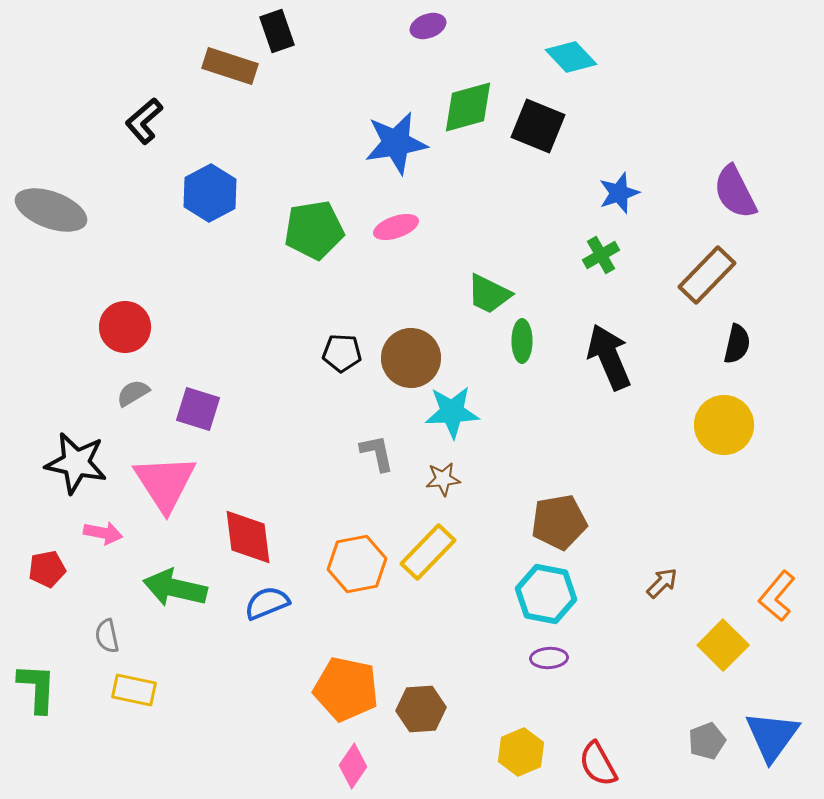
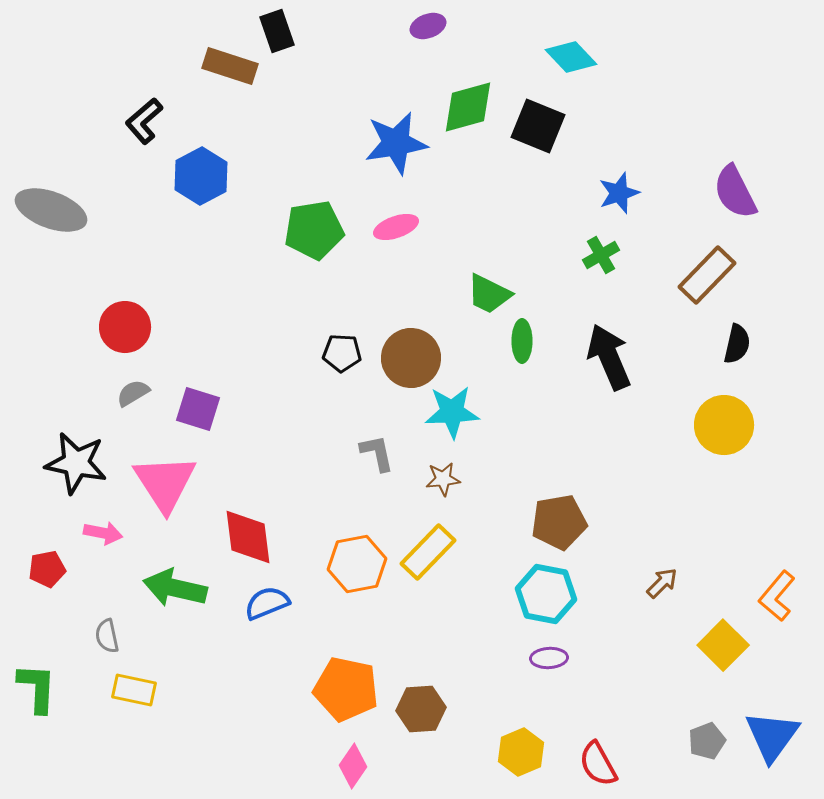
blue hexagon at (210, 193): moved 9 px left, 17 px up
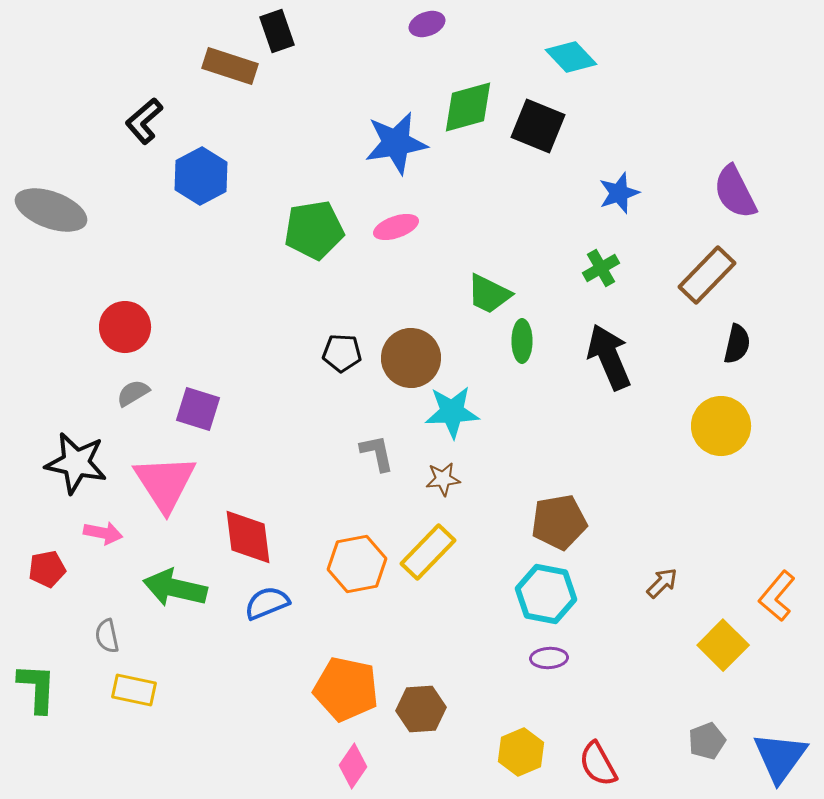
purple ellipse at (428, 26): moved 1 px left, 2 px up
green cross at (601, 255): moved 13 px down
yellow circle at (724, 425): moved 3 px left, 1 px down
blue triangle at (772, 736): moved 8 px right, 21 px down
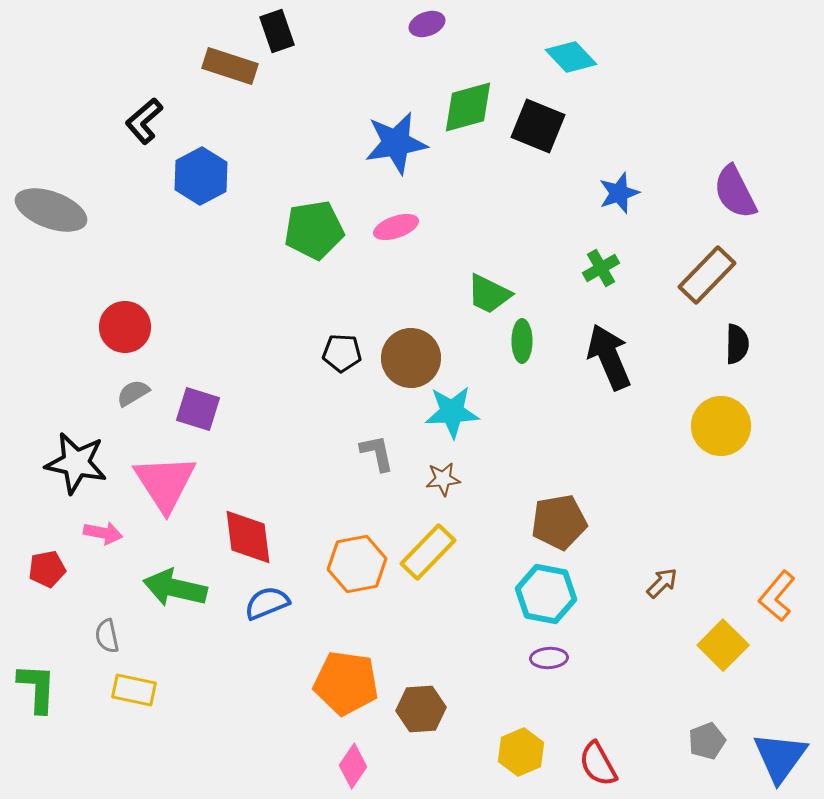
black semicircle at (737, 344): rotated 12 degrees counterclockwise
orange pentagon at (346, 689): moved 6 px up; rotated 4 degrees counterclockwise
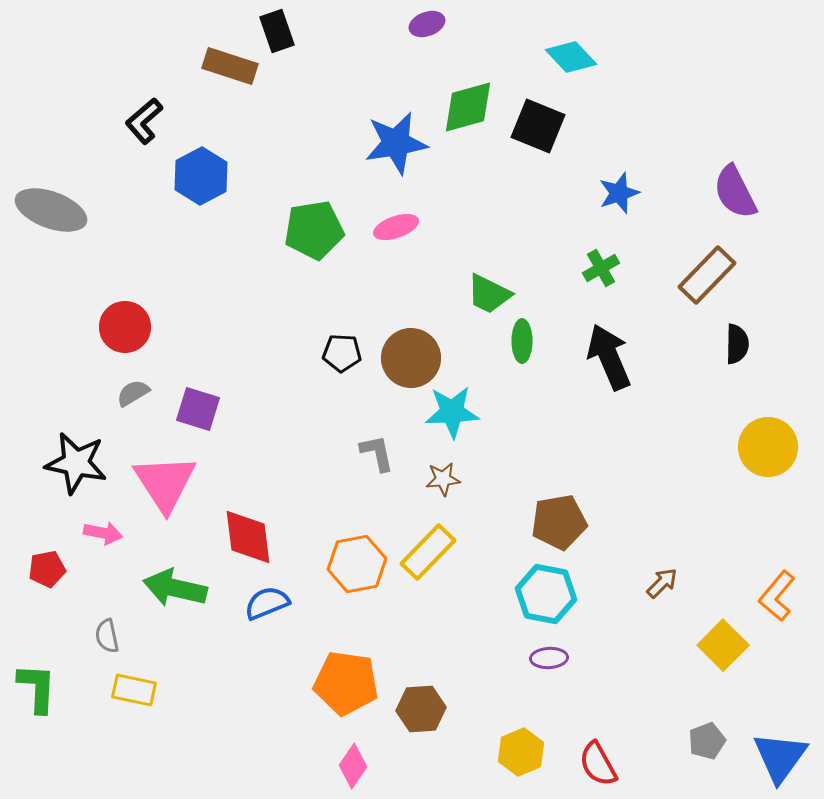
yellow circle at (721, 426): moved 47 px right, 21 px down
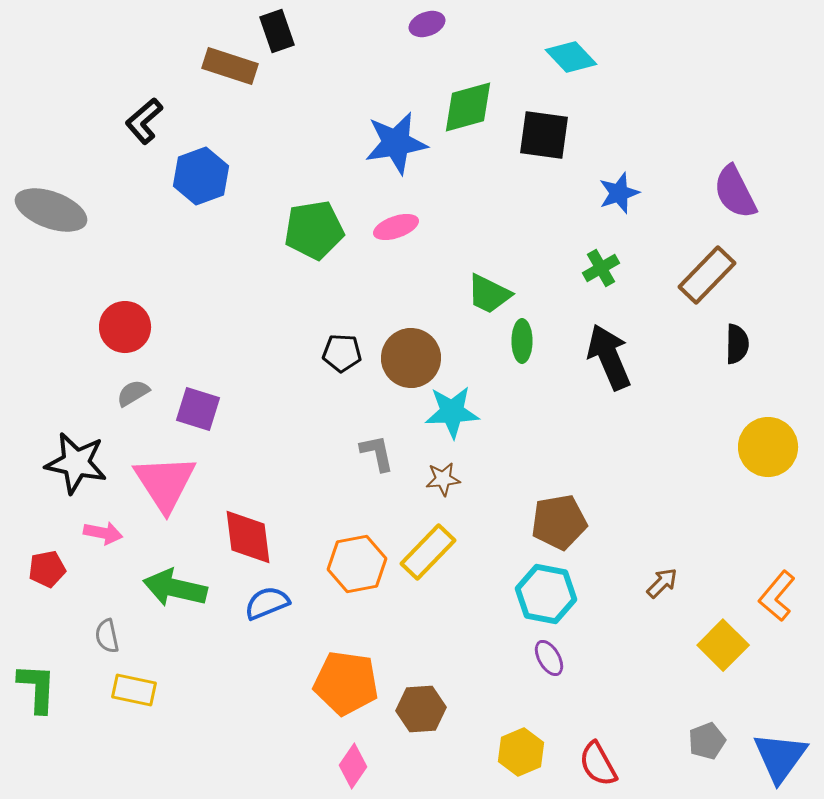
black square at (538, 126): moved 6 px right, 9 px down; rotated 14 degrees counterclockwise
blue hexagon at (201, 176): rotated 8 degrees clockwise
purple ellipse at (549, 658): rotated 63 degrees clockwise
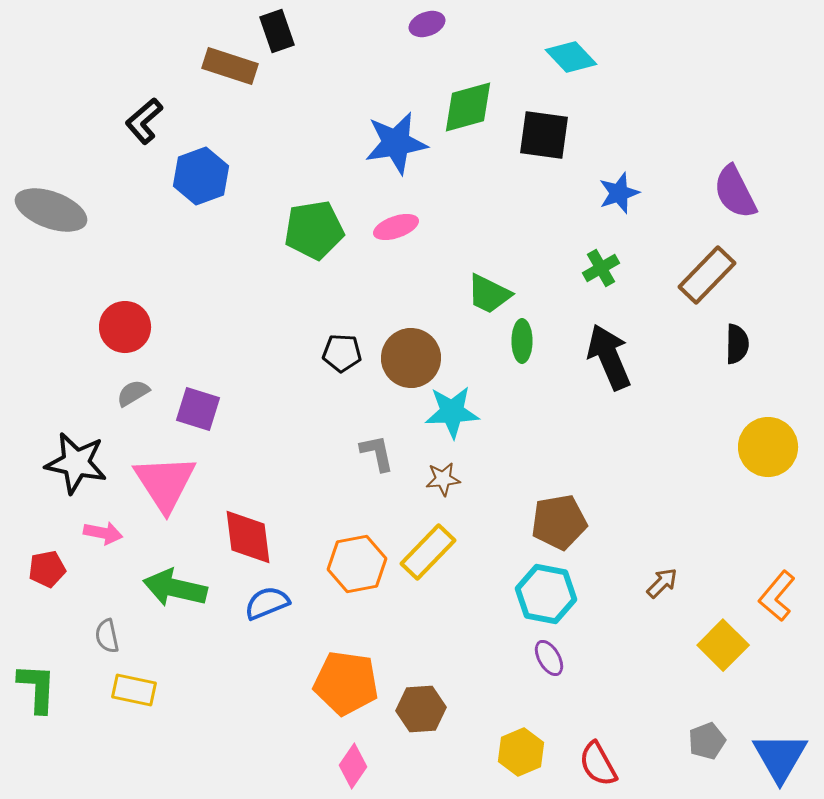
blue triangle at (780, 757): rotated 6 degrees counterclockwise
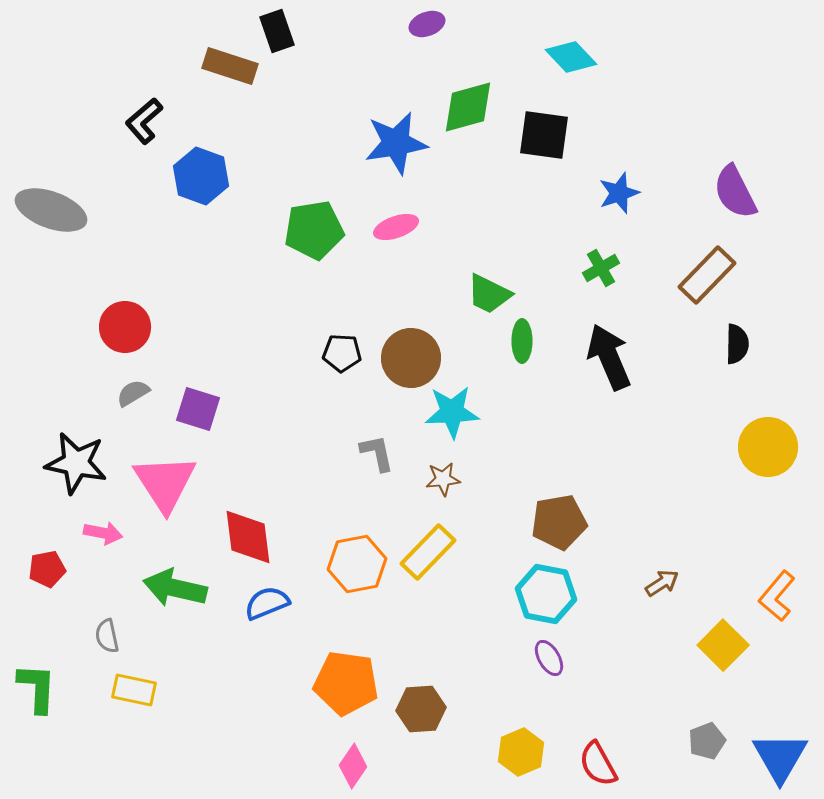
blue hexagon at (201, 176): rotated 20 degrees counterclockwise
brown arrow at (662, 583): rotated 12 degrees clockwise
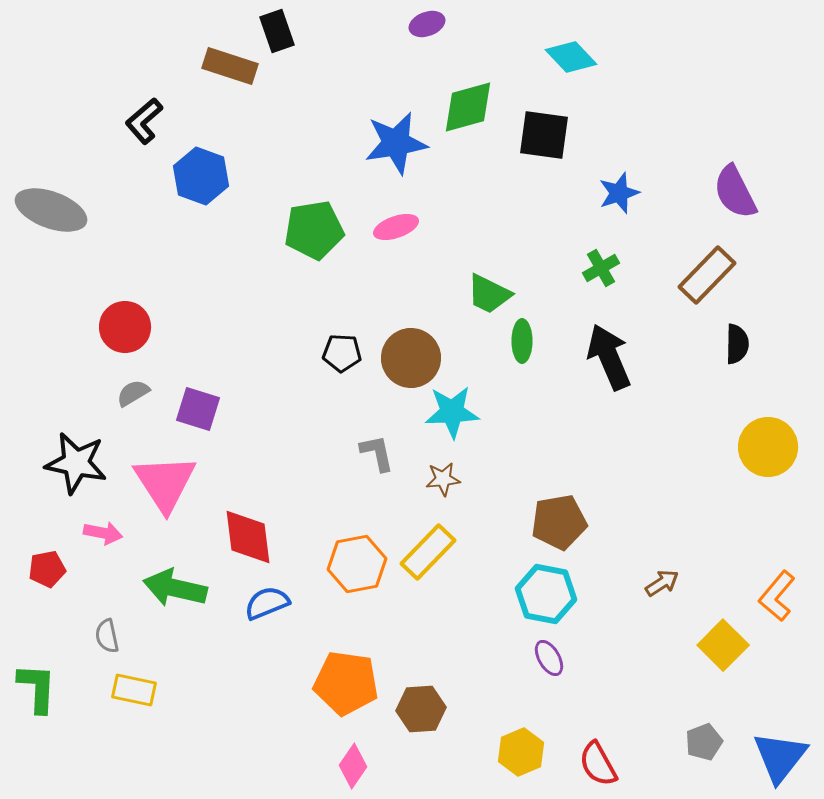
gray pentagon at (707, 741): moved 3 px left, 1 px down
blue triangle at (780, 757): rotated 8 degrees clockwise
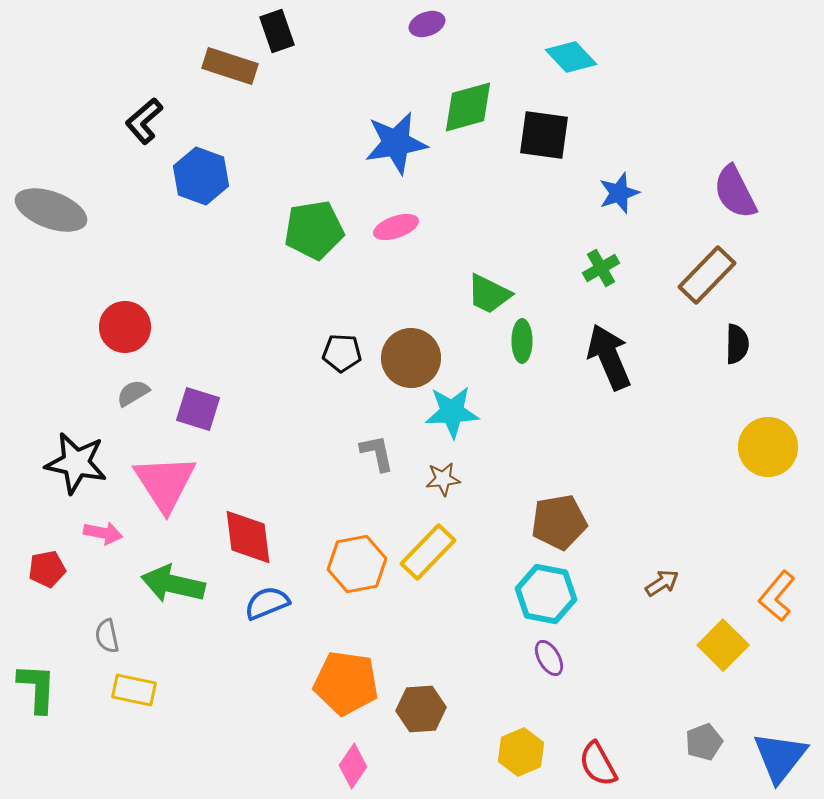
green arrow at (175, 588): moved 2 px left, 4 px up
